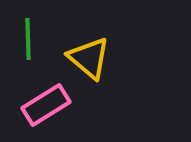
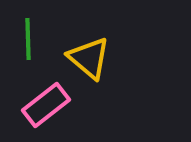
pink rectangle: rotated 6 degrees counterclockwise
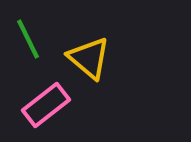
green line: rotated 24 degrees counterclockwise
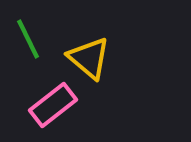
pink rectangle: moved 7 px right
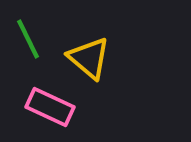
pink rectangle: moved 3 px left, 2 px down; rotated 63 degrees clockwise
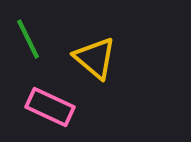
yellow triangle: moved 6 px right
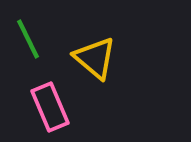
pink rectangle: rotated 42 degrees clockwise
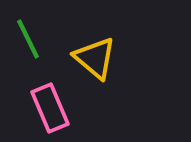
pink rectangle: moved 1 px down
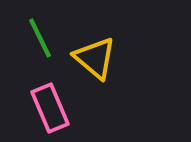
green line: moved 12 px right, 1 px up
